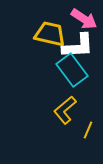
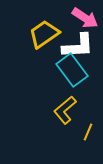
pink arrow: moved 1 px right, 1 px up
yellow trapezoid: moved 6 px left; rotated 48 degrees counterclockwise
yellow line: moved 2 px down
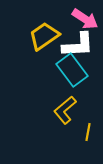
pink arrow: moved 1 px down
yellow trapezoid: moved 2 px down
white L-shape: moved 1 px up
yellow line: rotated 12 degrees counterclockwise
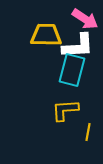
yellow trapezoid: moved 2 px right, 1 px up; rotated 36 degrees clockwise
white L-shape: moved 1 px down
cyan rectangle: rotated 52 degrees clockwise
yellow L-shape: rotated 36 degrees clockwise
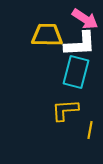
yellow trapezoid: moved 1 px right
white L-shape: moved 2 px right, 2 px up
cyan rectangle: moved 4 px right, 2 px down
yellow line: moved 2 px right, 2 px up
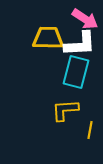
yellow trapezoid: moved 1 px right, 3 px down
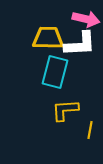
pink arrow: moved 1 px right; rotated 20 degrees counterclockwise
cyan rectangle: moved 21 px left
